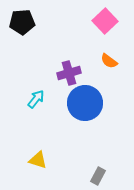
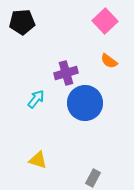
purple cross: moved 3 px left
gray rectangle: moved 5 px left, 2 px down
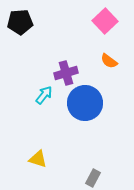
black pentagon: moved 2 px left
cyan arrow: moved 8 px right, 4 px up
yellow triangle: moved 1 px up
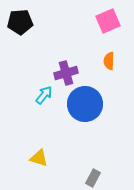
pink square: moved 3 px right; rotated 20 degrees clockwise
orange semicircle: rotated 54 degrees clockwise
blue circle: moved 1 px down
yellow triangle: moved 1 px right, 1 px up
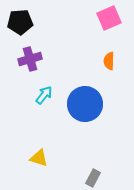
pink square: moved 1 px right, 3 px up
purple cross: moved 36 px left, 14 px up
